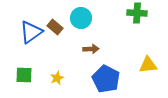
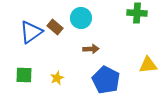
blue pentagon: moved 1 px down
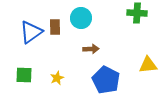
brown rectangle: rotated 49 degrees clockwise
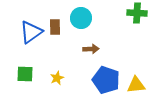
yellow triangle: moved 12 px left, 20 px down
green square: moved 1 px right, 1 px up
blue pentagon: rotated 8 degrees counterclockwise
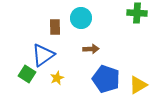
blue triangle: moved 12 px right, 23 px down
green square: moved 2 px right; rotated 30 degrees clockwise
blue pentagon: moved 1 px up
yellow triangle: moved 2 px right; rotated 24 degrees counterclockwise
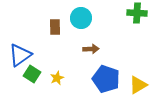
blue triangle: moved 23 px left
green square: moved 5 px right
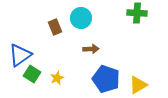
brown rectangle: rotated 21 degrees counterclockwise
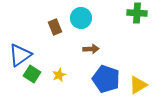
yellow star: moved 2 px right, 3 px up
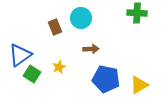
yellow star: moved 8 px up
blue pentagon: rotated 8 degrees counterclockwise
yellow triangle: moved 1 px right
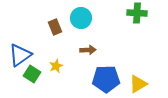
brown arrow: moved 3 px left, 1 px down
yellow star: moved 3 px left, 1 px up
blue pentagon: rotated 12 degrees counterclockwise
yellow triangle: moved 1 px left, 1 px up
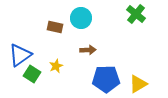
green cross: moved 1 px left, 1 px down; rotated 36 degrees clockwise
brown rectangle: rotated 56 degrees counterclockwise
